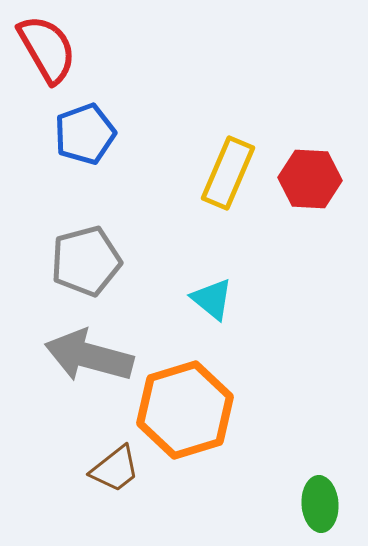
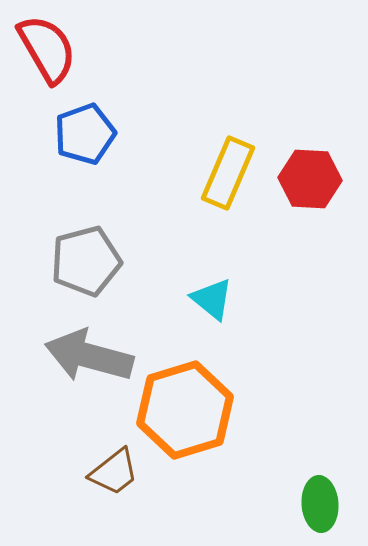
brown trapezoid: moved 1 px left, 3 px down
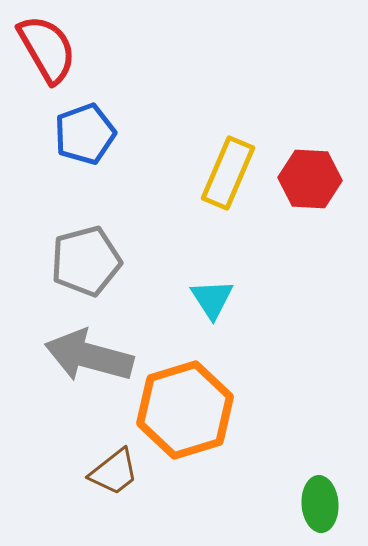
cyan triangle: rotated 18 degrees clockwise
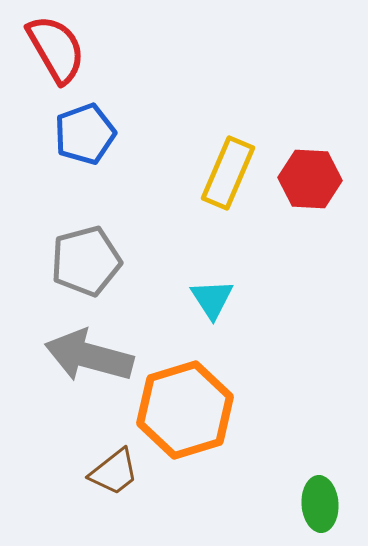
red semicircle: moved 9 px right
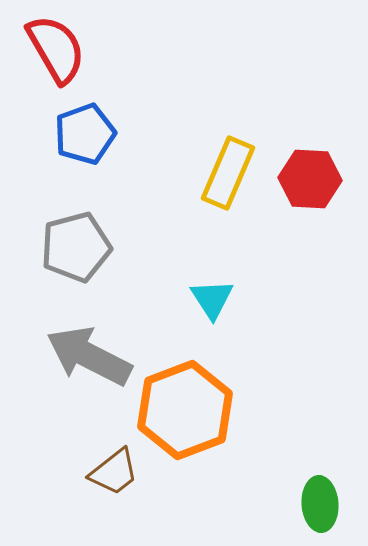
gray pentagon: moved 10 px left, 14 px up
gray arrow: rotated 12 degrees clockwise
orange hexagon: rotated 4 degrees counterclockwise
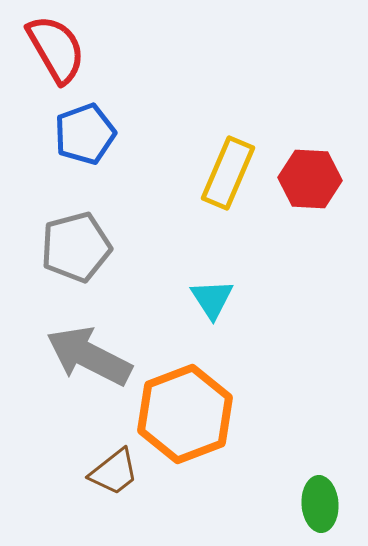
orange hexagon: moved 4 px down
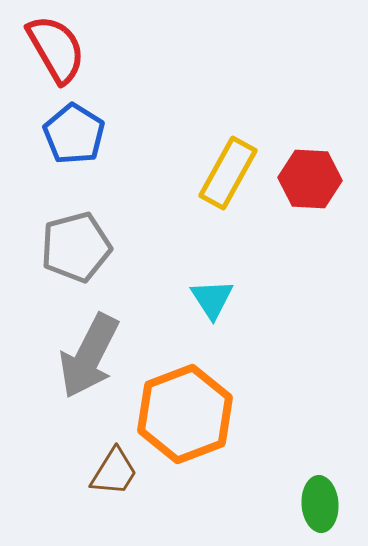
blue pentagon: moved 11 px left; rotated 20 degrees counterclockwise
yellow rectangle: rotated 6 degrees clockwise
gray arrow: rotated 90 degrees counterclockwise
brown trapezoid: rotated 20 degrees counterclockwise
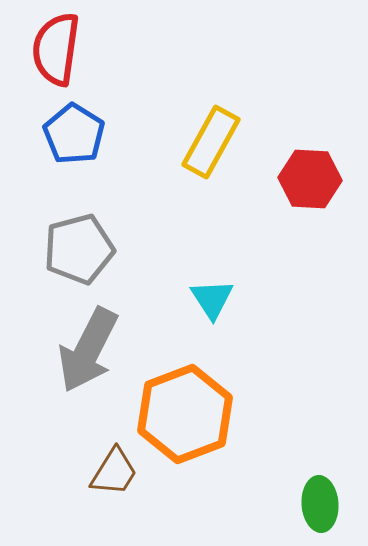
red semicircle: rotated 142 degrees counterclockwise
yellow rectangle: moved 17 px left, 31 px up
gray pentagon: moved 3 px right, 2 px down
gray arrow: moved 1 px left, 6 px up
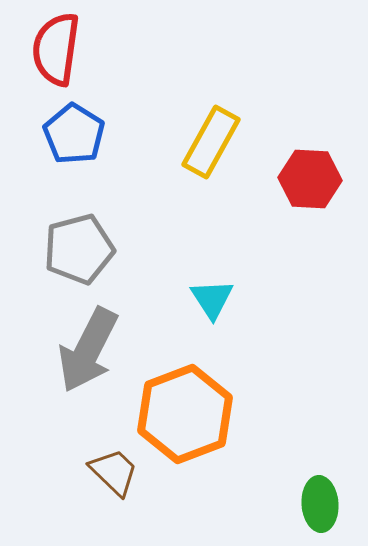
brown trapezoid: rotated 78 degrees counterclockwise
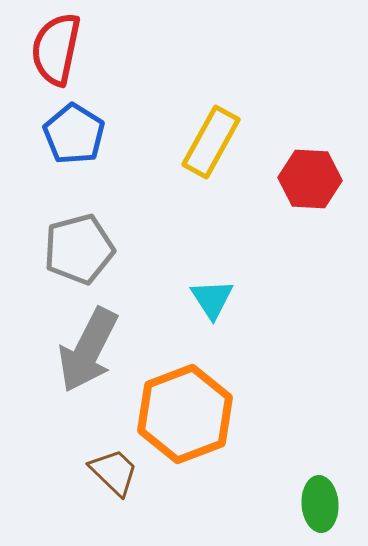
red semicircle: rotated 4 degrees clockwise
